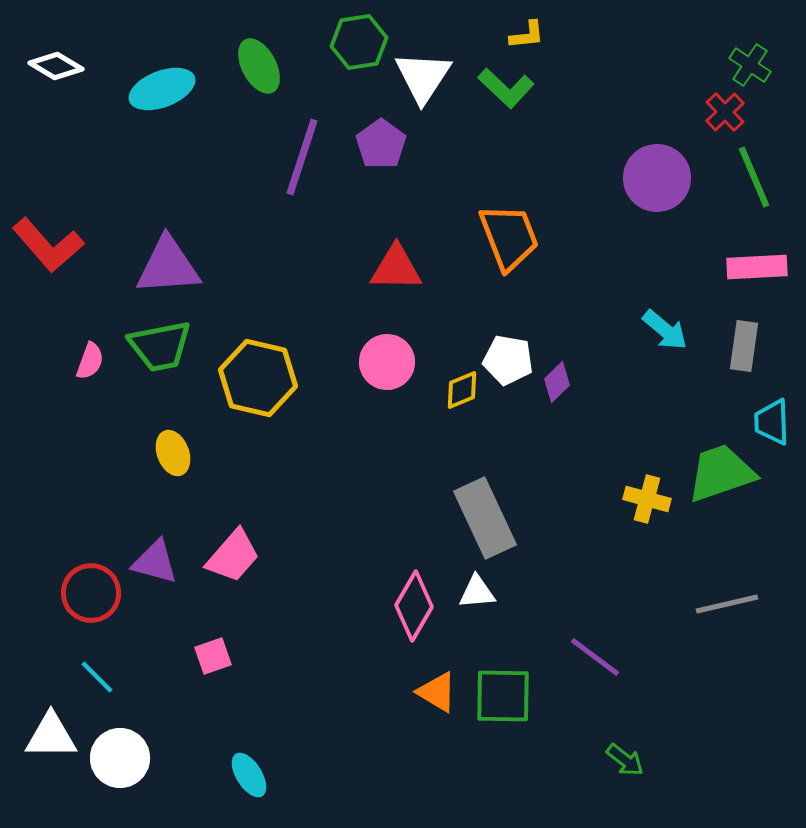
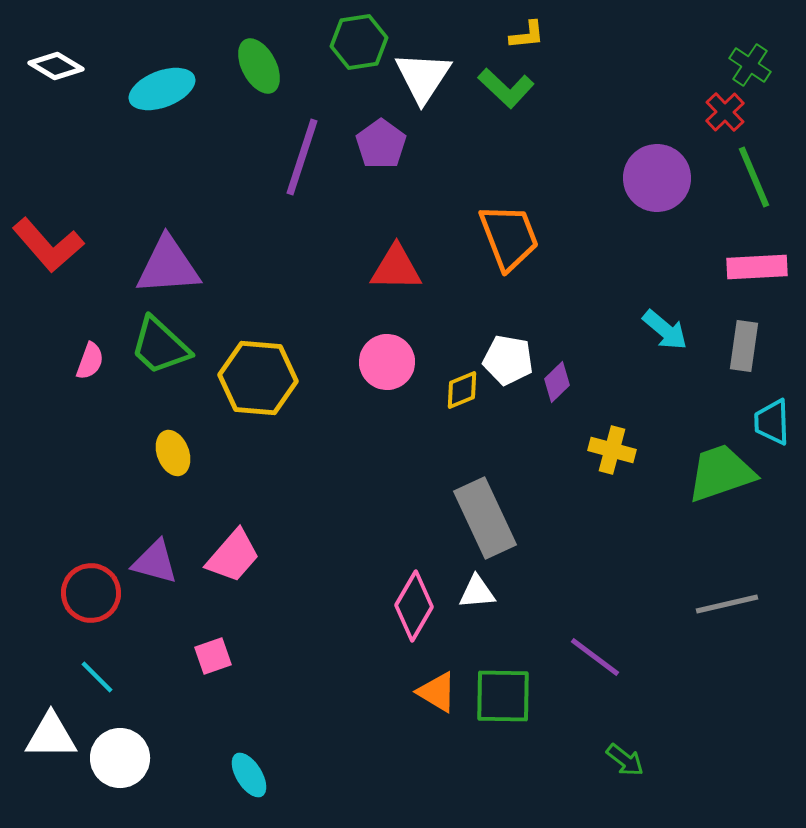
green trapezoid at (160, 346): rotated 54 degrees clockwise
yellow hexagon at (258, 378): rotated 8 degrees counterclockwise
yellow cross at (647, 499): moved 35 px left, 49 px up
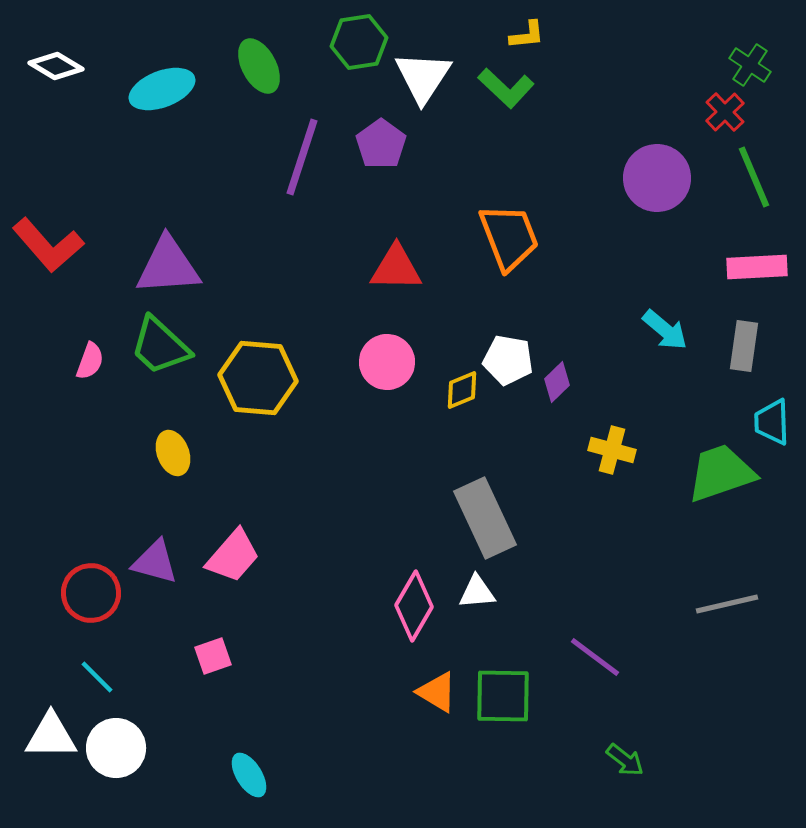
white circle at (120, 758): moved 4 px left, 10 px up
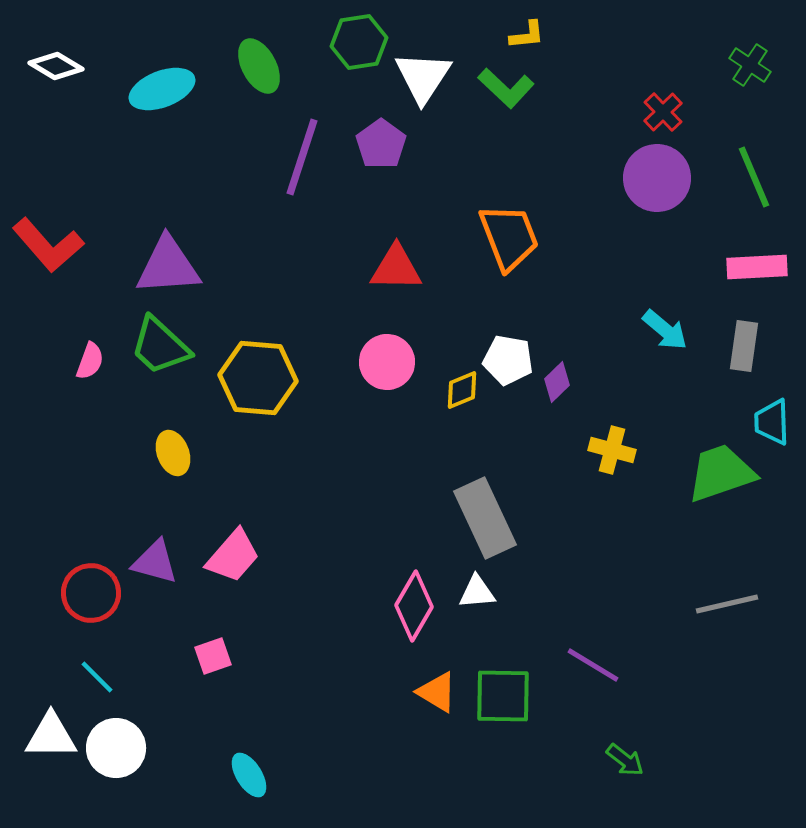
red cross at (725, 112): moved 62 px left
purple line at (595, 657): moved 2 px left, 8 px down; rotated 6 degrees counterclockwise
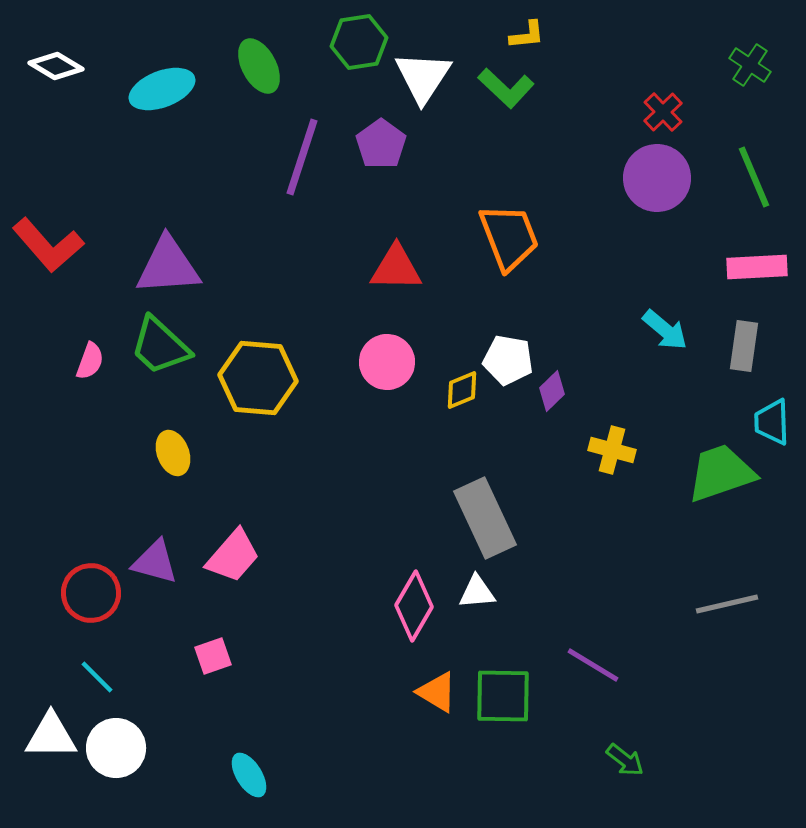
purple diamond at (557, 382): moved 5 px left, 9 px down
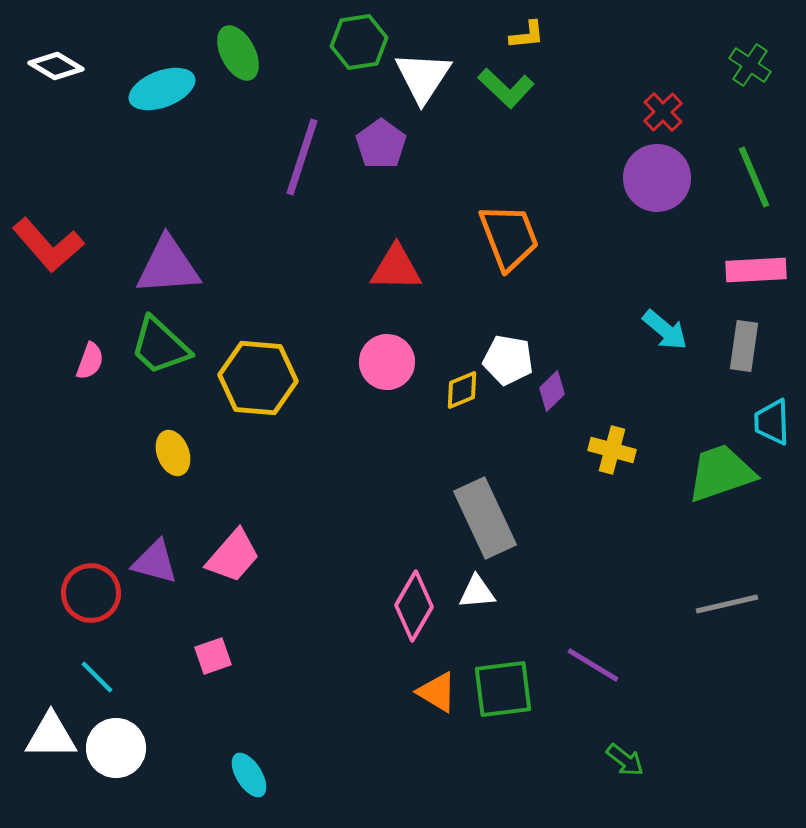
green ellipse at (259, 66): moved 21 px left, 13 px up
pink rectangle at (757, 267): moved 1 px left, 3 px down
green square at (503, 696): moved 7 px up; rotated 8 degrees counterclockwise
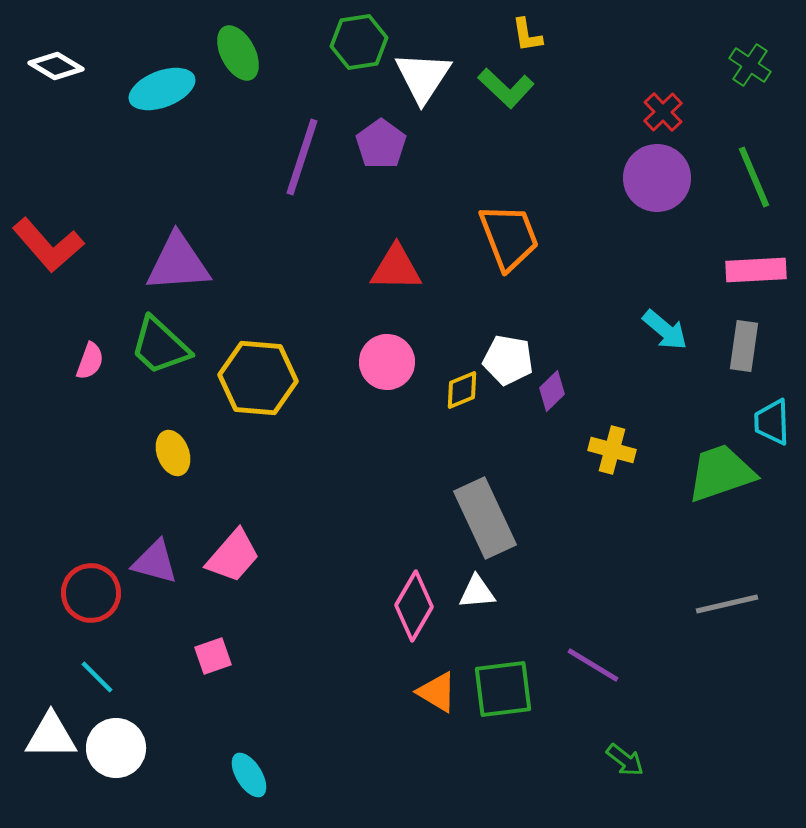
yellow L-shape at (527, 35): rotated 87 degrees clockwise
purple triangle at (168, 266): moved 10 px right, 3 px up
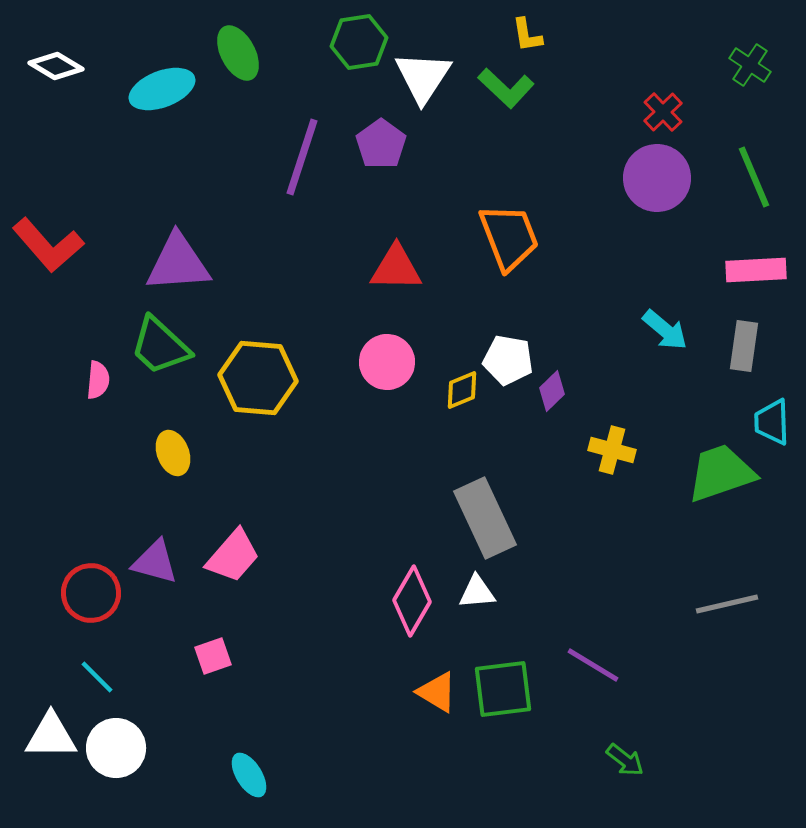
pink semicircle at (90, 361): moved 8 px right, 19 px down; rotated 15 degrees counterclockwise
pink diamond at (414, 606): moved 2 px left, 5 px up
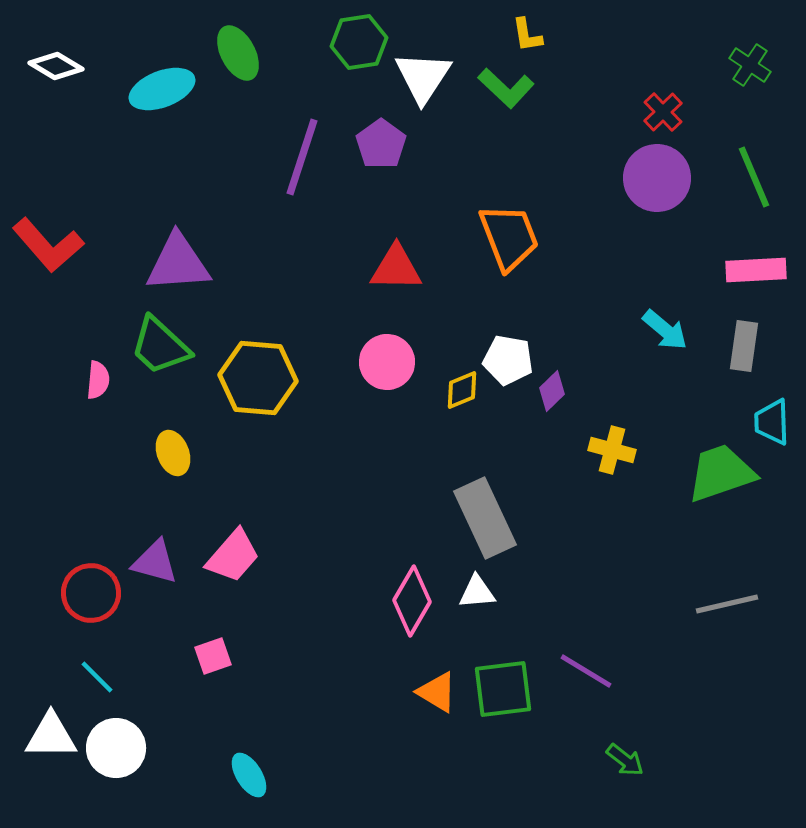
purple line at (593, 665): moved 7 px left, 6 px down
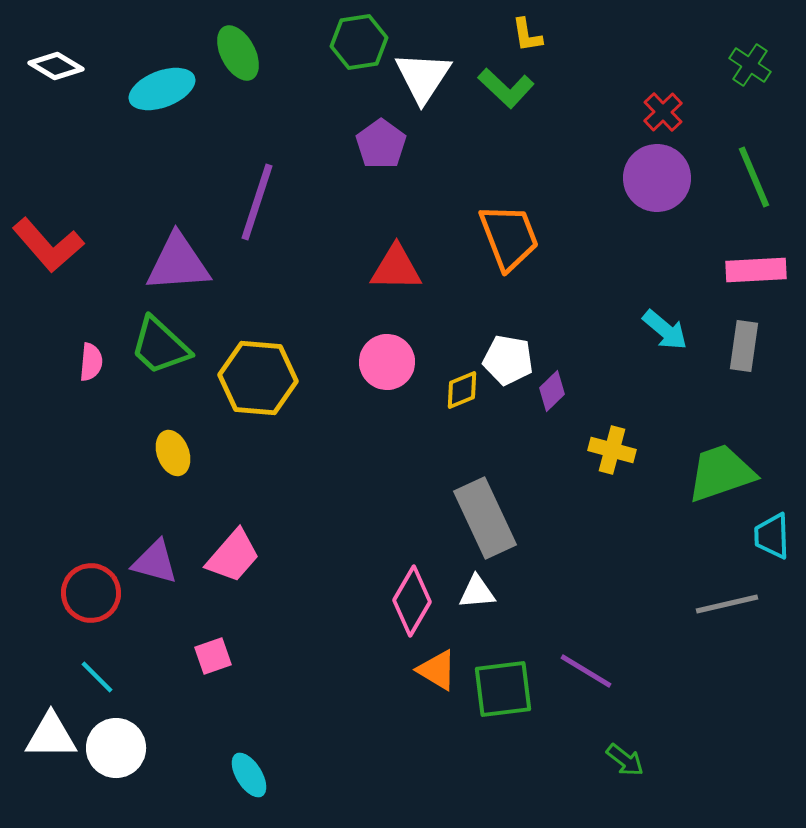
purple line at (302, 157): moved 45 px left, 45 px down
pink semicircle at (98, 380): moved 7 px left, 18 px up
cyan trapezoid at (772, 422): moved 114 px down
orange triangle at (437, 692): moved 22 px up
